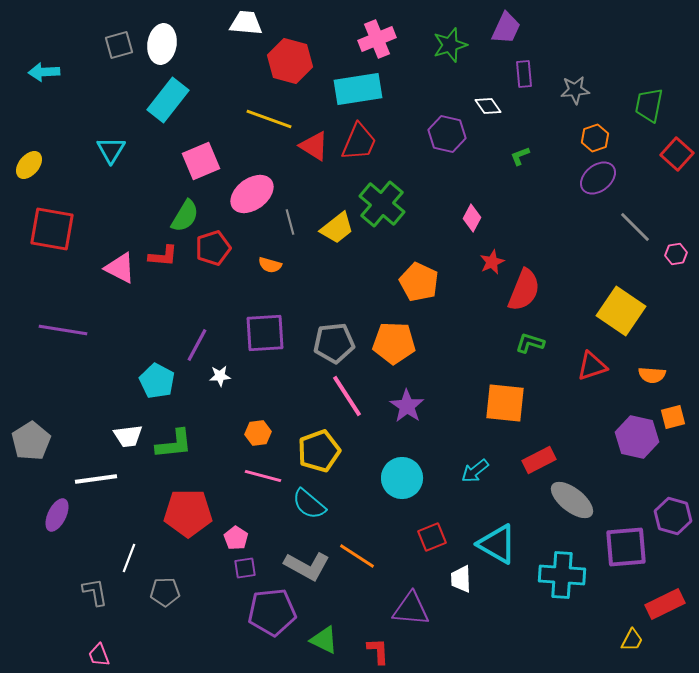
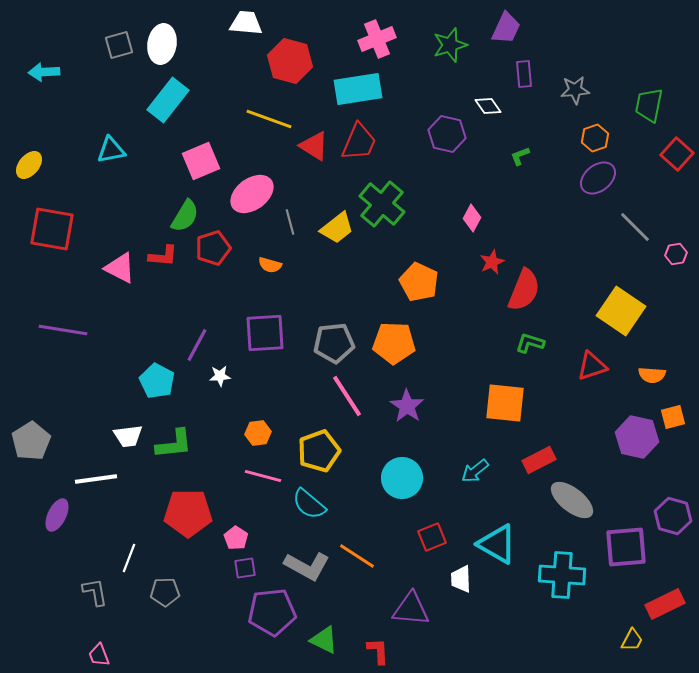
cyan triangle at (111, 150): rotated 48 degrees clockwise
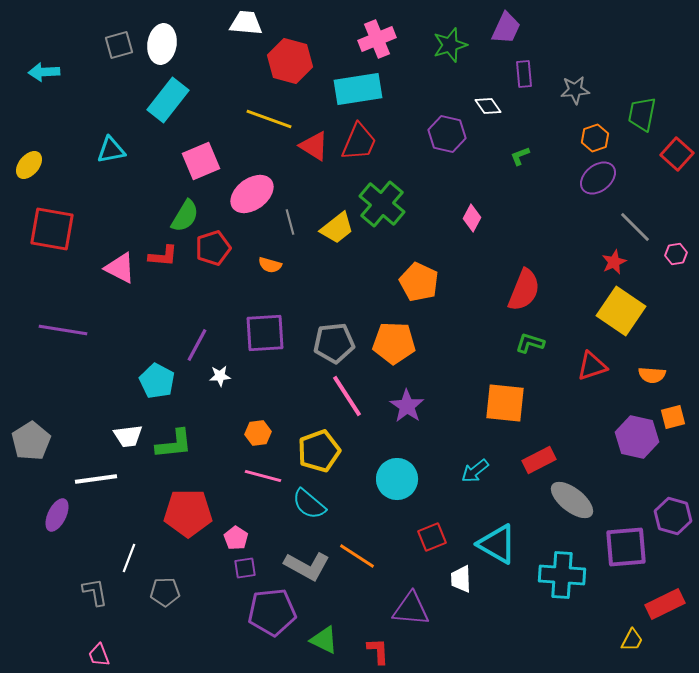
green trapezoid at (649, 105): moved 7 px left, 9 px down
red star at (492, 262): moved 122 px right
cyan circle at (402, 478): moved 5 px left, 1 px down
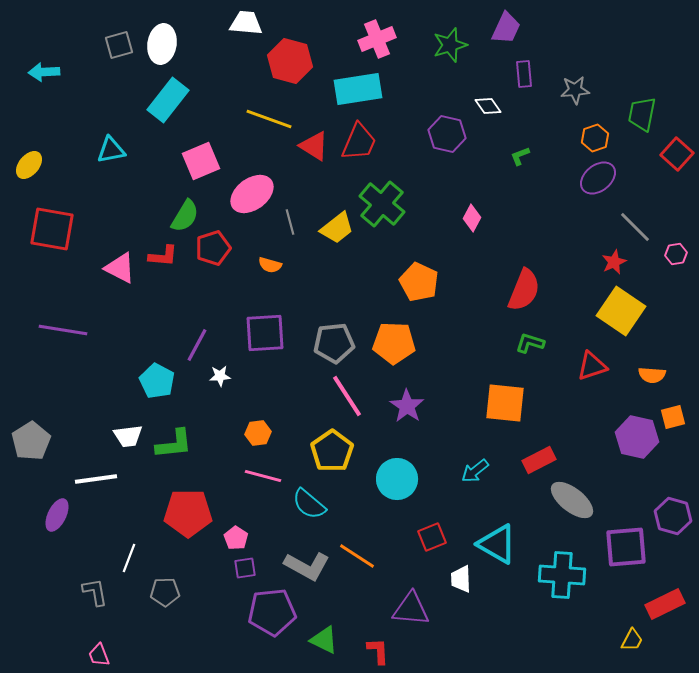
yellow pentagon at (319, 451): moved 13 px right; rotated 15 degrees counterclockwise
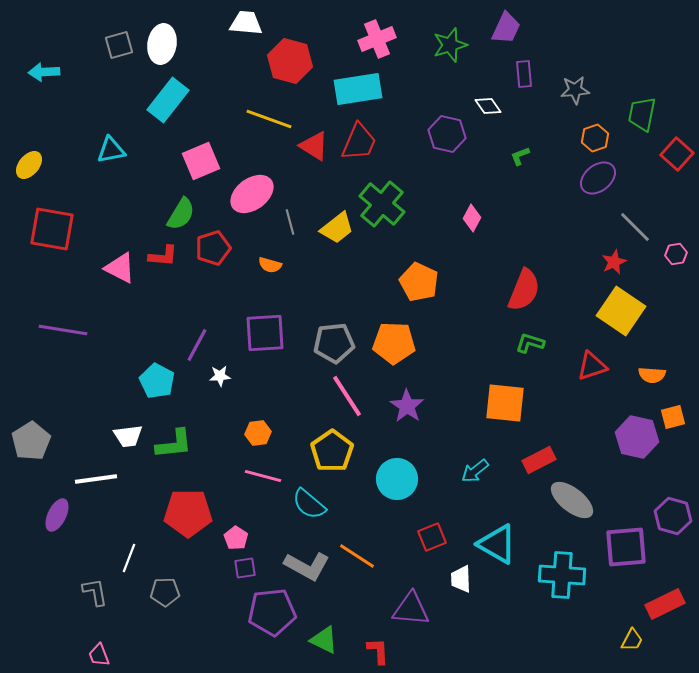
green semicircle at (185, 216): moved 4 px left, 2 px up
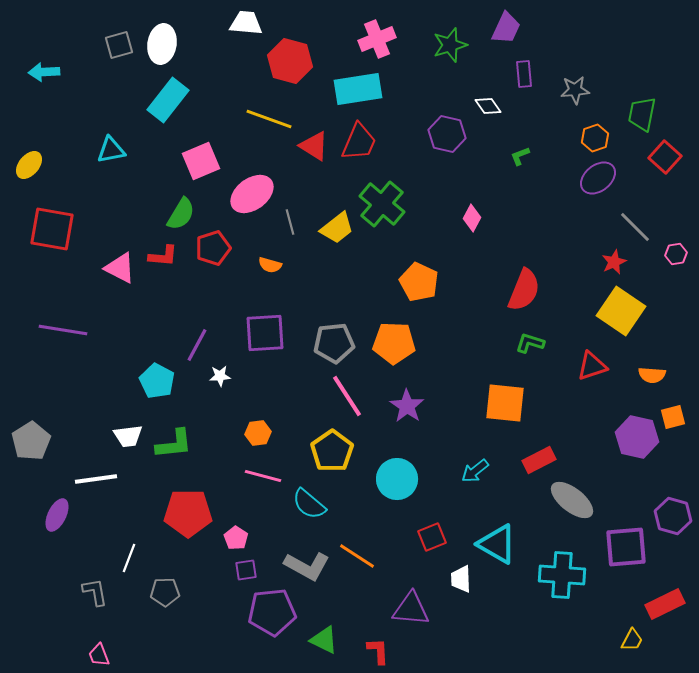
red square at (677, 154): moved 12 px left, 3 px down
purple square at (245, 568): moved 1 px right, 2 px down
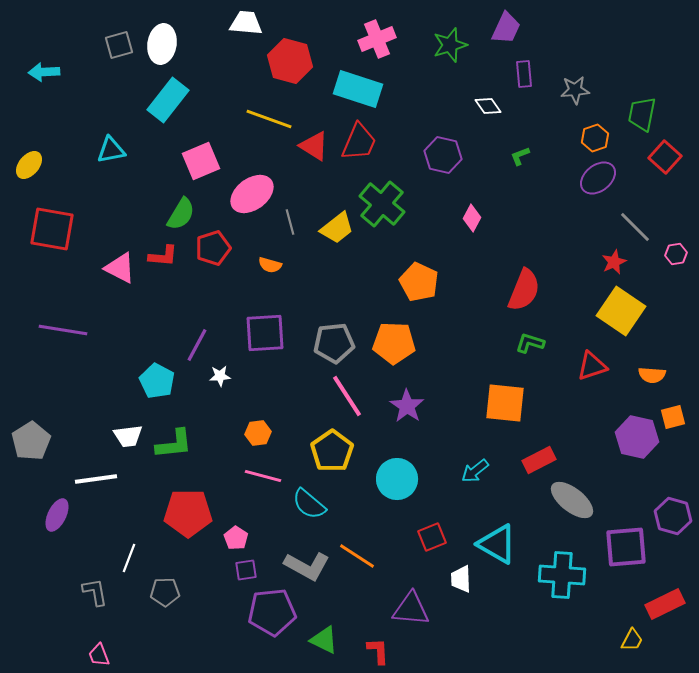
cyan rectangle at (358, 89): rotated 27 degrees clockwise
purple hexagon at (447, 134): moved 4 px left, 21 px down
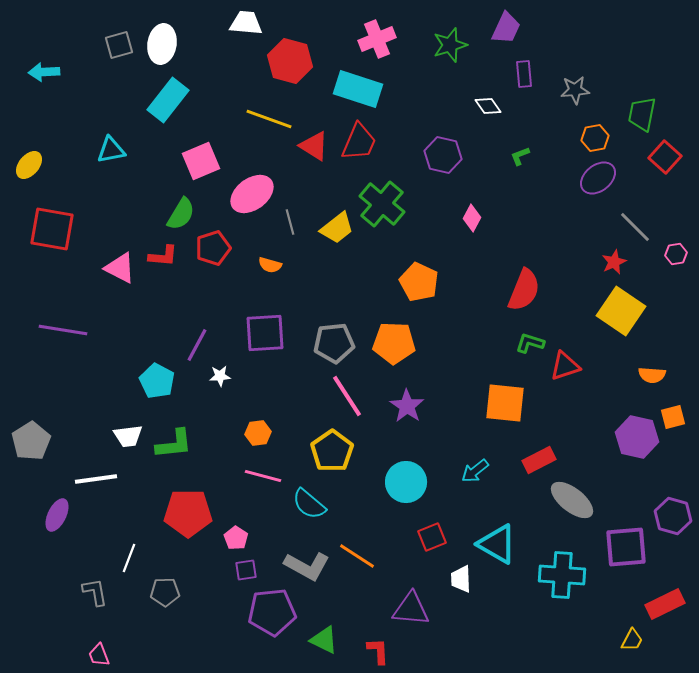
orange hexagon at (595, 138): rotated 8 degrees clockwise
red triangle at (592, 366): moved 27 px left
cyan circle at (397, 479): moved 9 px right, 3 px down
